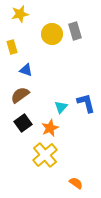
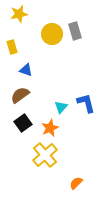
yellow star: moved 1 px left
orange semicircle: rotated 80 degrees counterclockwise
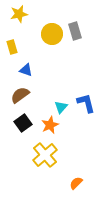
orange star: moved 3 px up
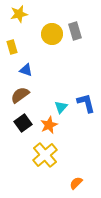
orange star: moved 1 px left
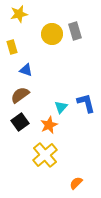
black square: moved 3 px left, 1 px up
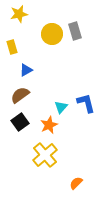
blue triangle: rotated 48 degrees counterclockwise
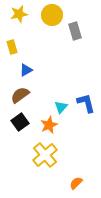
yellow circle: moved 19 px up
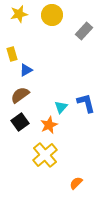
gray rectangle: moved 9 px right; rotated 60 degrees clockwise
yellow rectangle: moved 7 px down
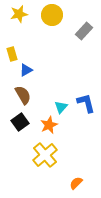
brown semicircle: moved 3 px right; rotated 96 degrees clockwise
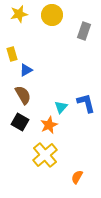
gray rectangle: rotated 24 degrees counterclockwise
black square: rotated 24 degrees counterclockwise
orange semicircle: moved 1 px right, 6 px up; rotated 16 degrees counterclockwise
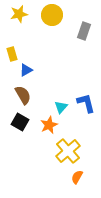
yellow cross: moved 23 px right, 4 px up
